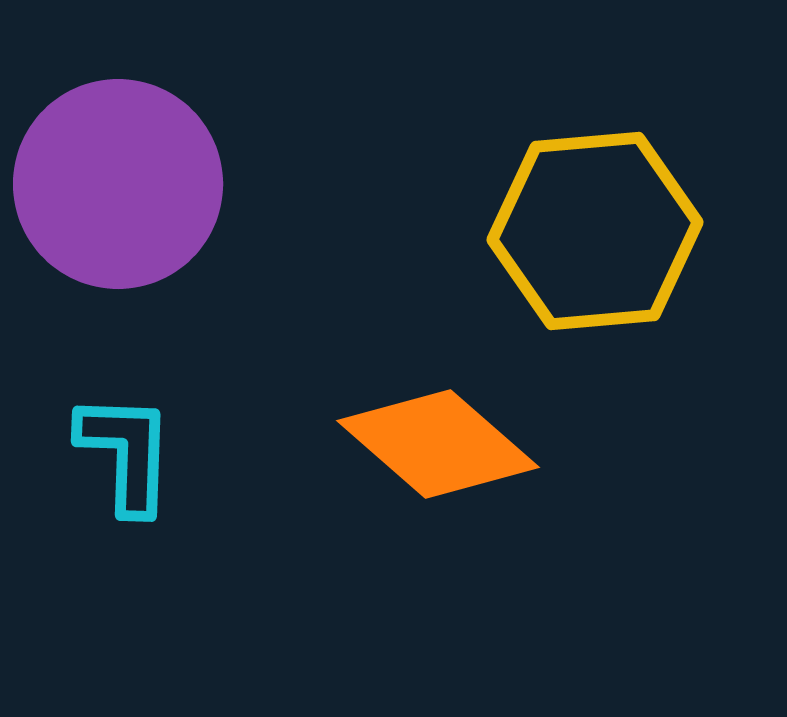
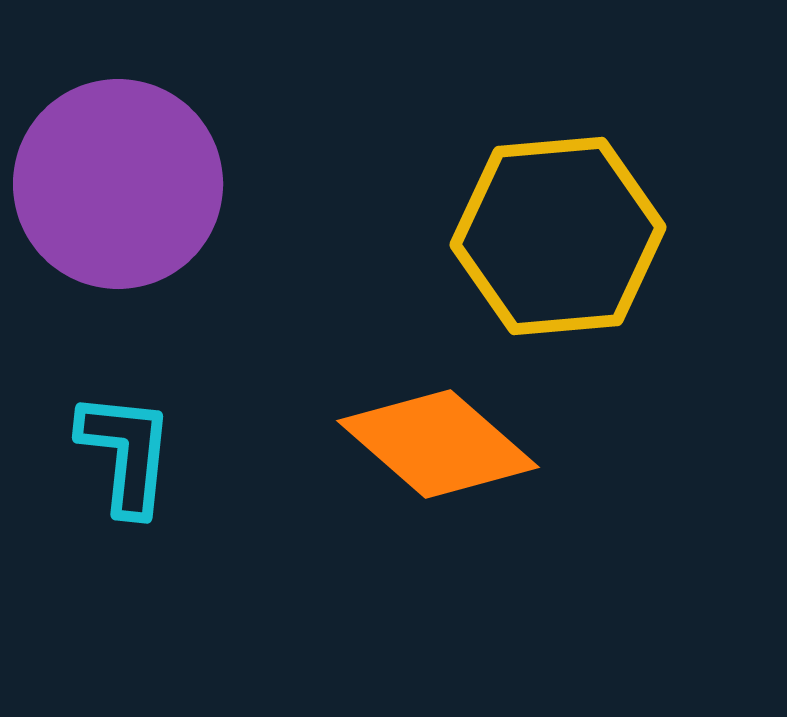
yellow hexagon: moved 37 px left, 5 px down
cyan L-shape: rotated 4 degrees clockwise
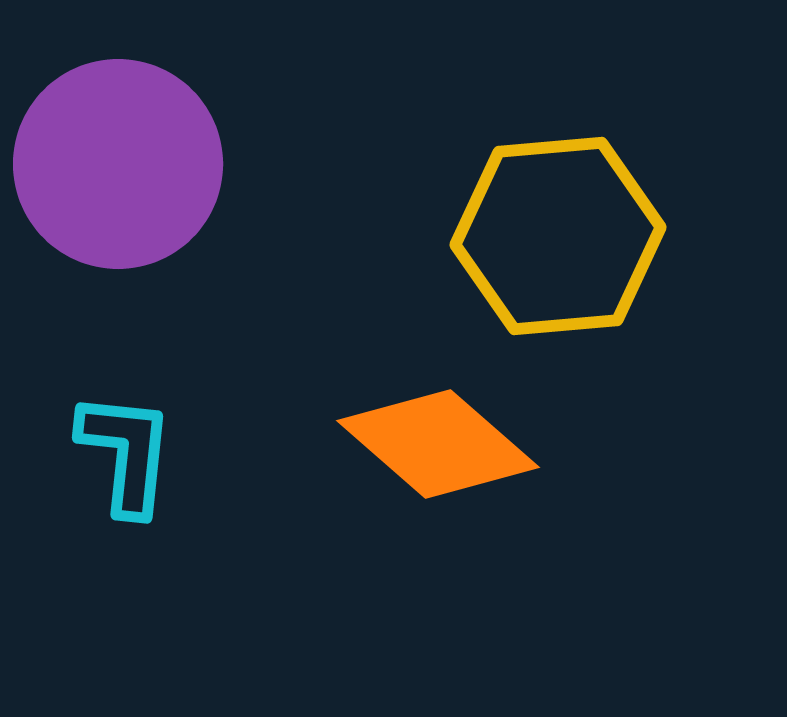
purple circle: moved 20 px up
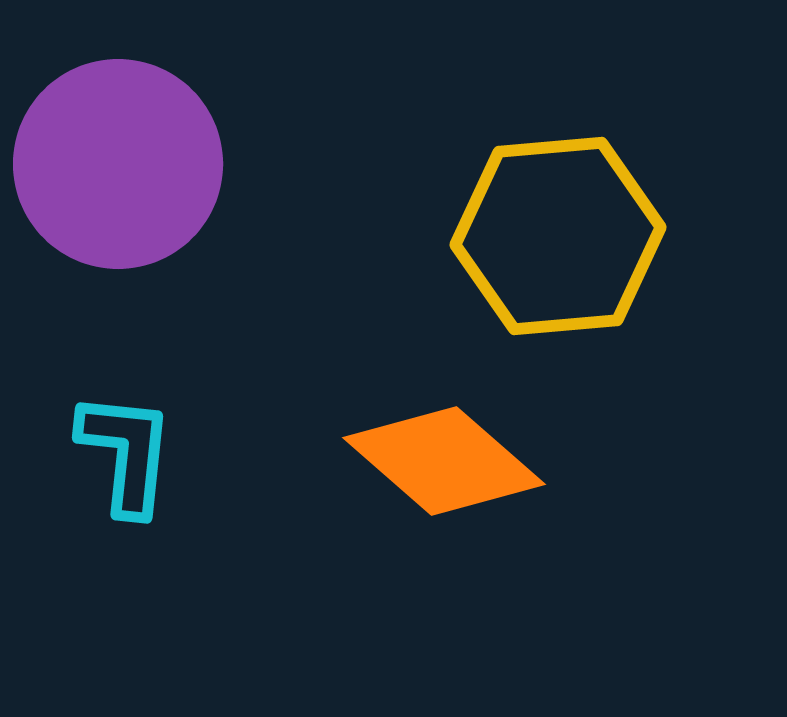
orange diamond: moved 6 px right, 17 px down
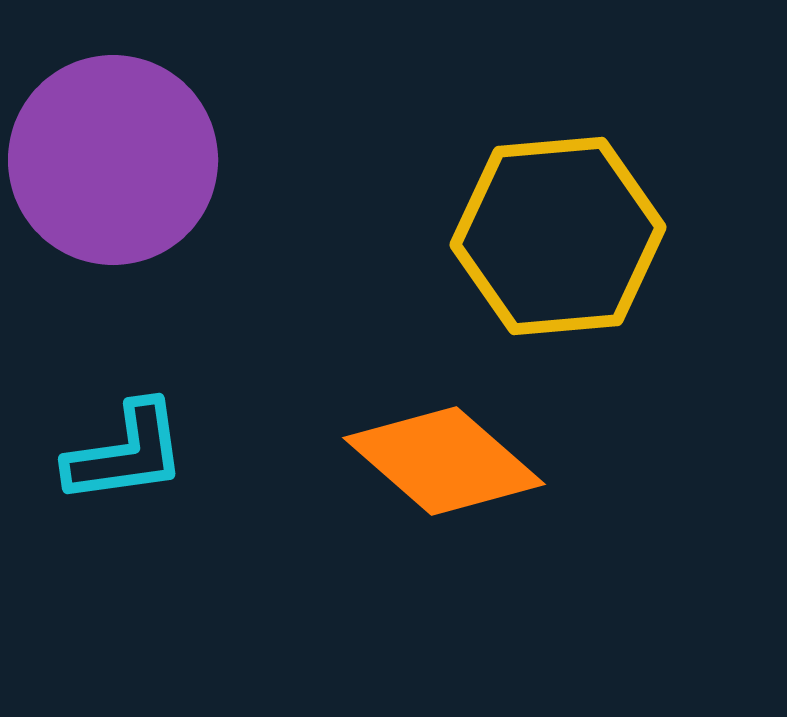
purple circle: moved 5 px left, 4 px up
cyan L-shape: rotated 76 degrees clockwise
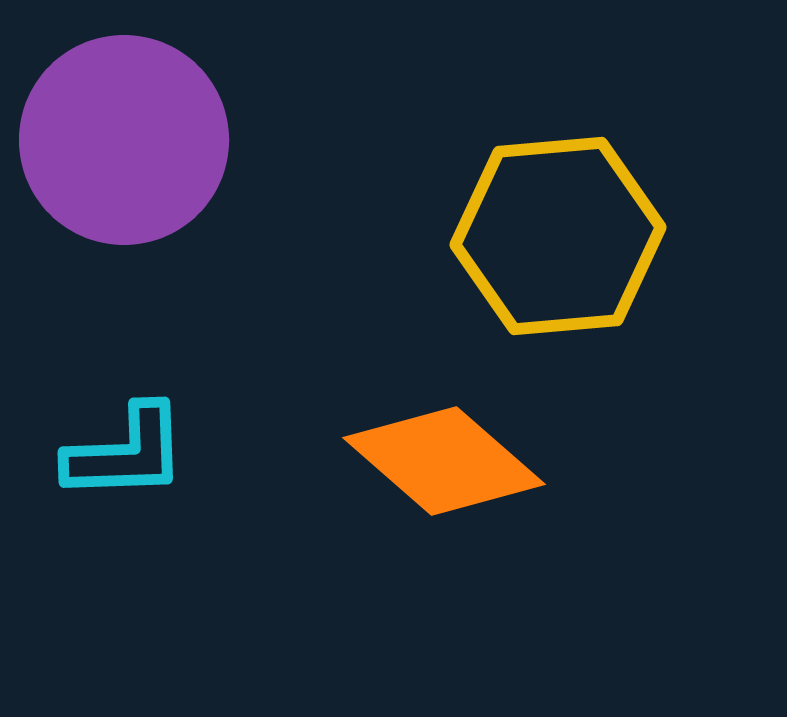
purple circle: moved 11 px right, 20 px up
cyan L-shape: rotated 6 degrees clockwise
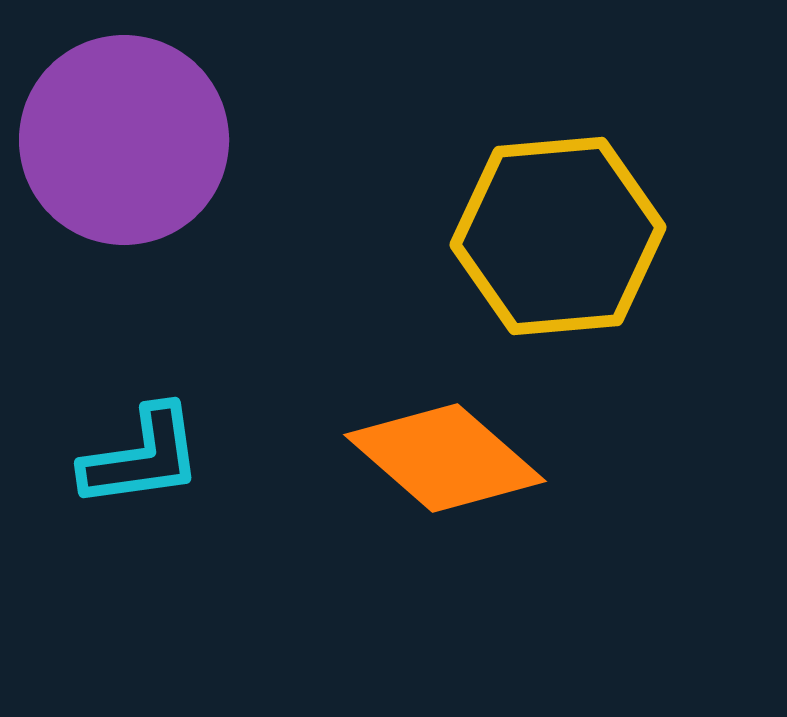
cyan L-shape: moved 16 px right, 4 px down; rotated 6 degrees counterclockwise
orange diamond: moved 1 px right, 3 px up
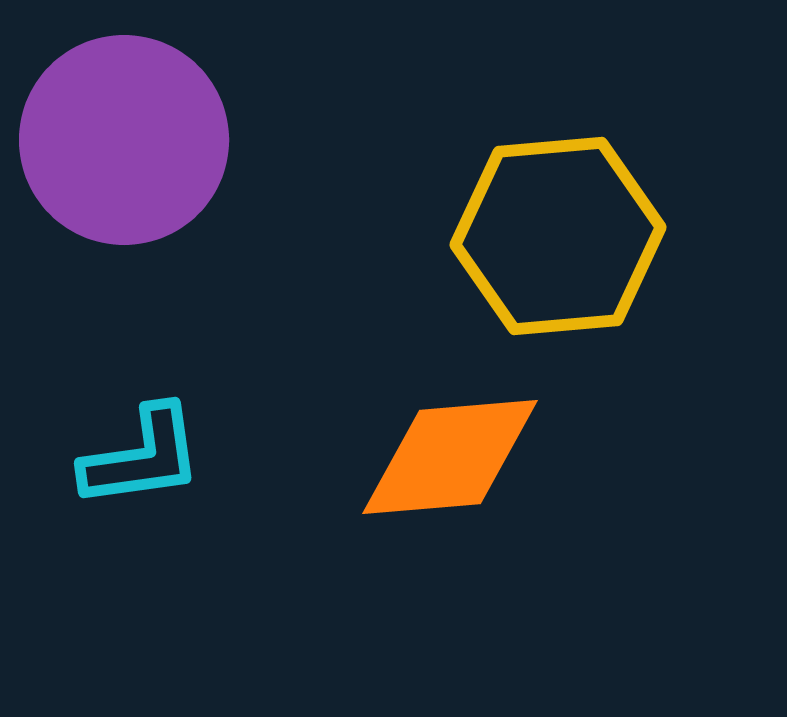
orange diamond: moved 5 px right, 1 px up; rotated 46 degrees counterclockwise
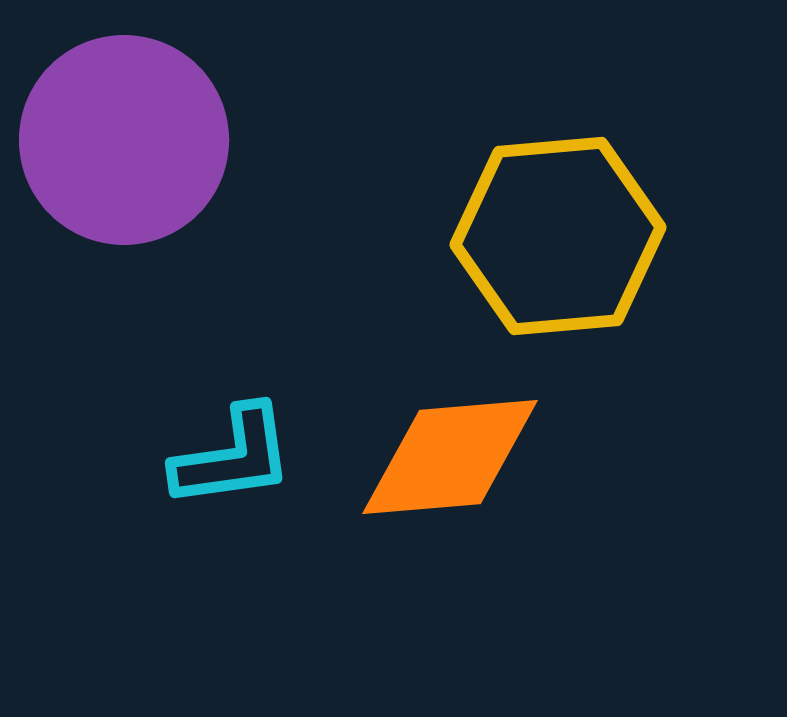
cyan L-shape: moved 91 px right
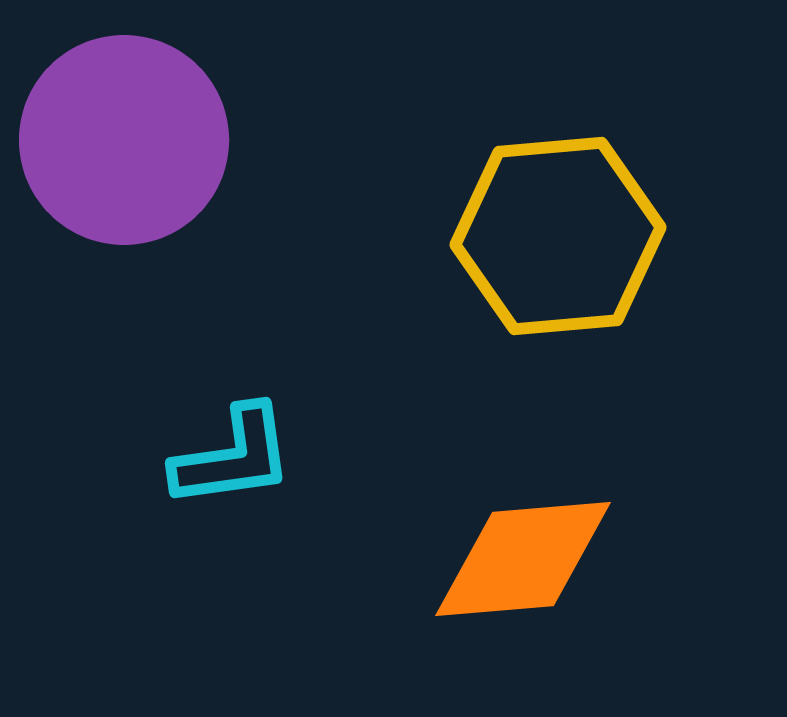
orange diamond: moved 73 px right, 102 px down
